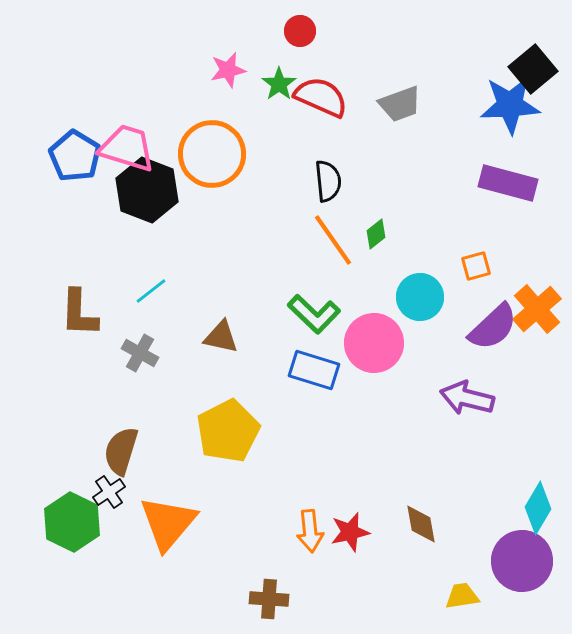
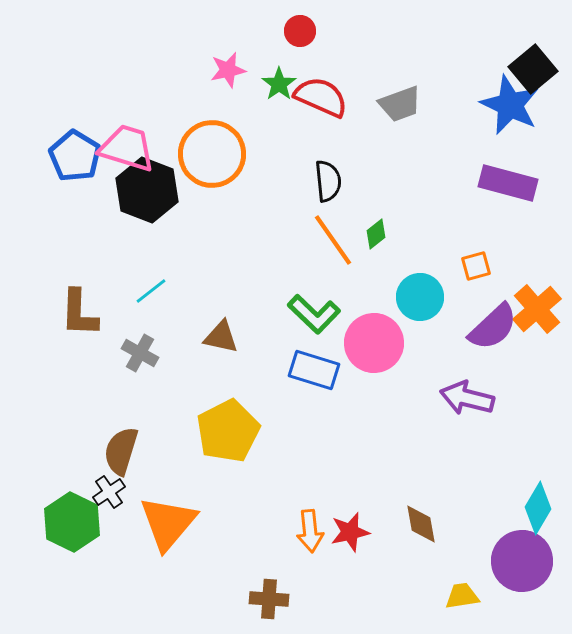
blue star: rotated 28 degrees clockwise
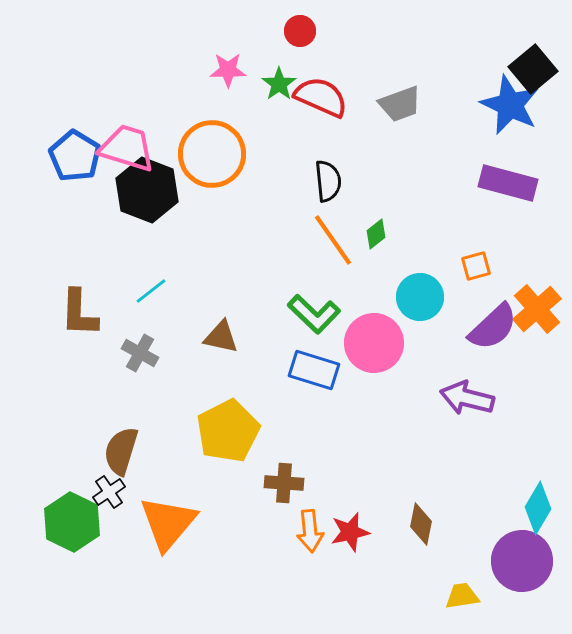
pink star: rotated 12 degrees clockwise
brown diamond: rotated 21 degrees clockwise
brown cross: moved 15 px right, 116 px up
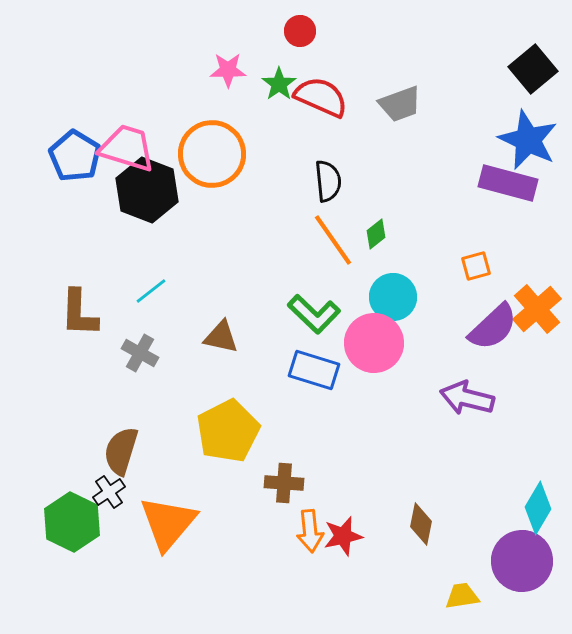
blue star: moved 18 px right, 35 px down
cyan circle: moved 27 px left
red star: moved 7 px left, 4 px down
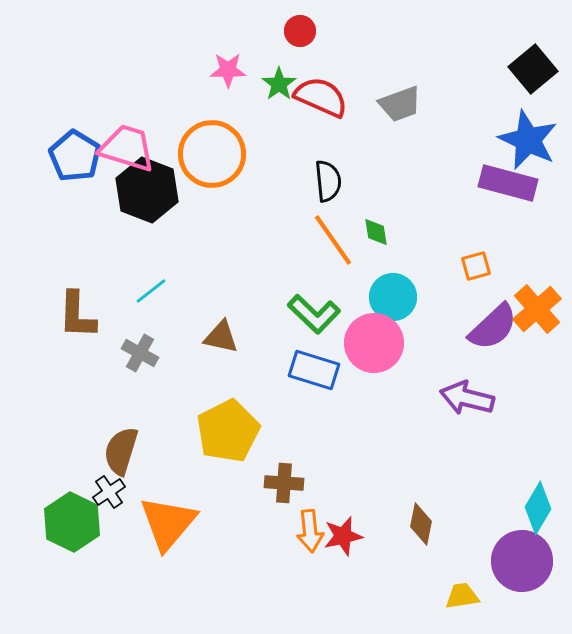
green diamond: moved 2 px up; rotated 60 degrees counterclockwise
brown L-shape: moved 2 px left, 2 px down
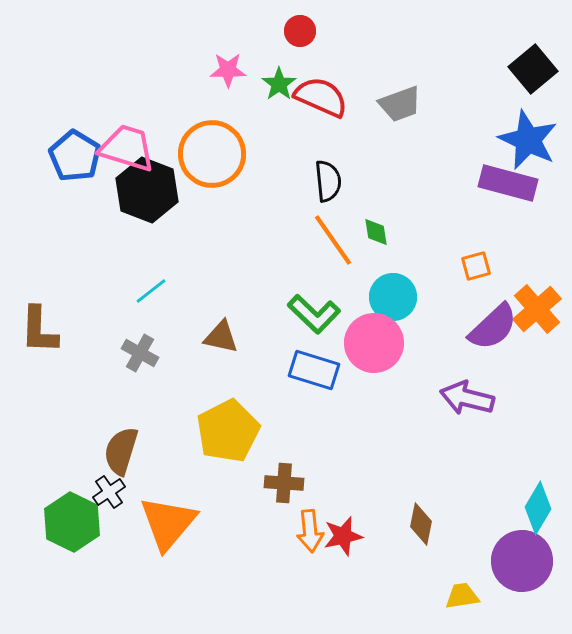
brown L-shape: moved 38 px left, 15 px down
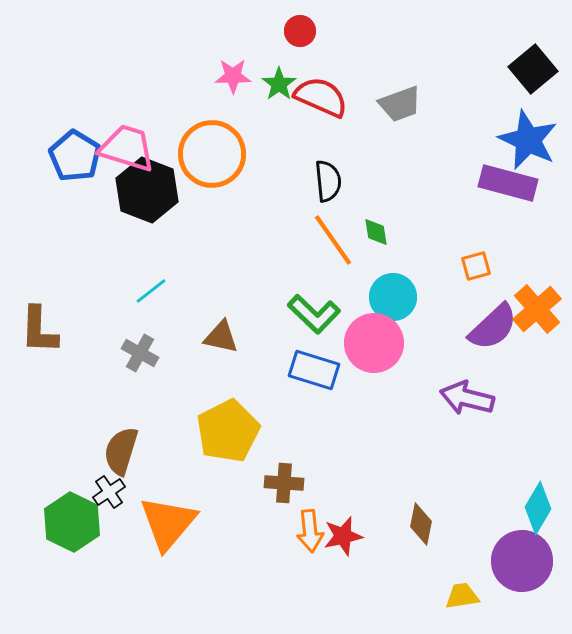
pink star: moved 5 px right, 6 px down
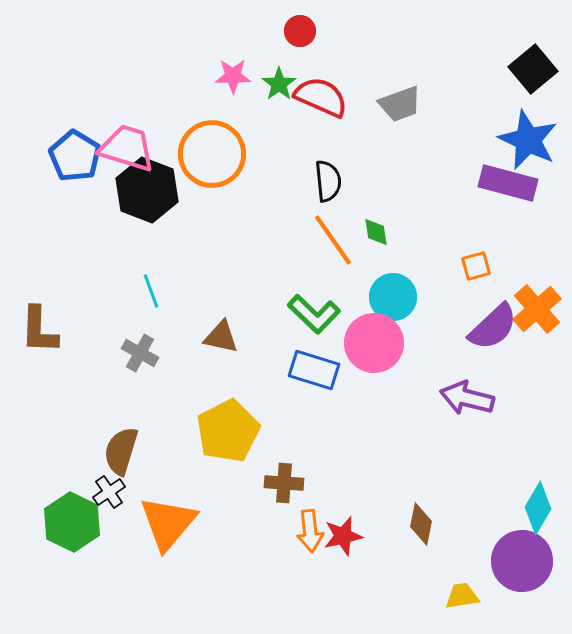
cyan line: rotated 72 degrees counterclockwise
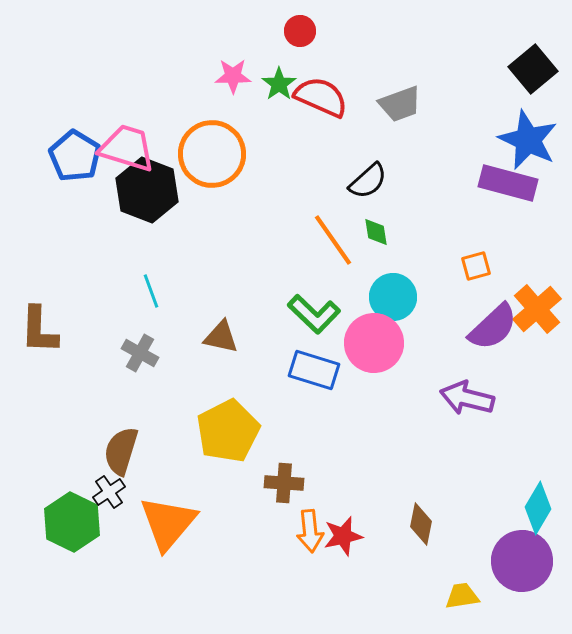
black semicircle: moved 40 px right; rotated 54 degrees clockwise
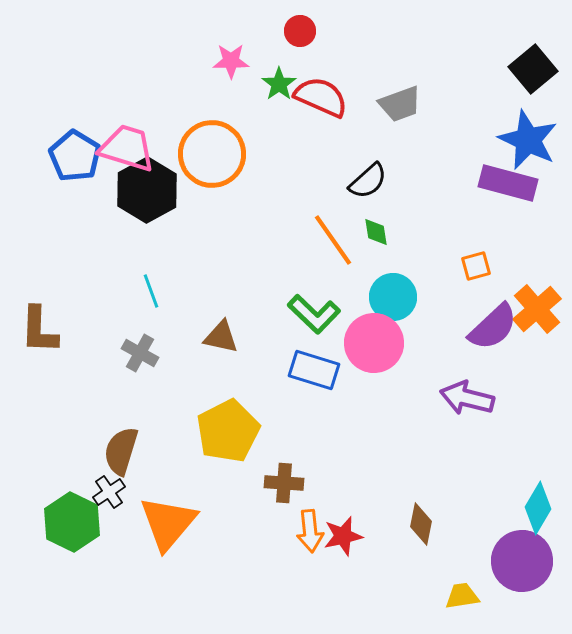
pink star: moved 2 px left, 15 px up
black hexagon: rotated 10 degrees clockwise
